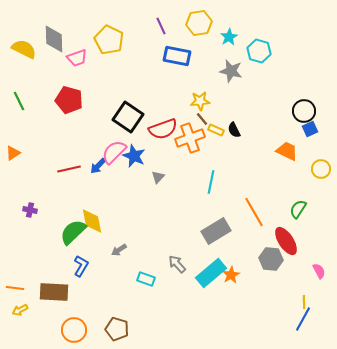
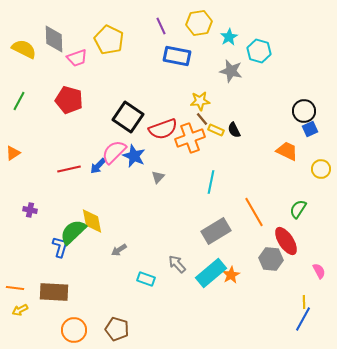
green line at (19, 101): rotated 54 degrees clockwise
blue L-shape at (81, 266): moved 21 px left, 19 px up; rotated 15 degrees counterclockwise
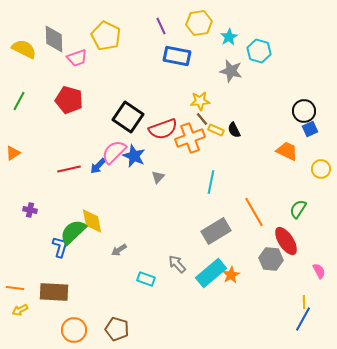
yellow pentagon at (109, 40): moved 3 px left, 4 px up
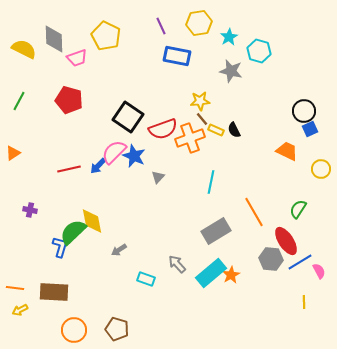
blue line at (303, 319): moved 3 px left, 57 px up; rotated 30 degrees clockwise
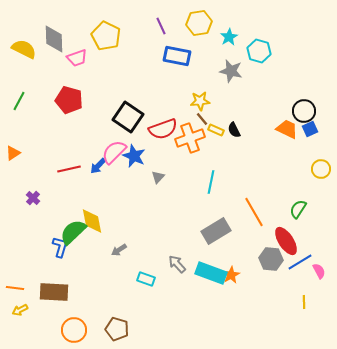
orange trapezoid at (287, 151): moved 22 px up
purple cross at (30, 210): moved 3 px right, 12 px up; rotated 32 degrees clockwise
cyan rectangle at (211, 273): rotated 60 degrees clockwise
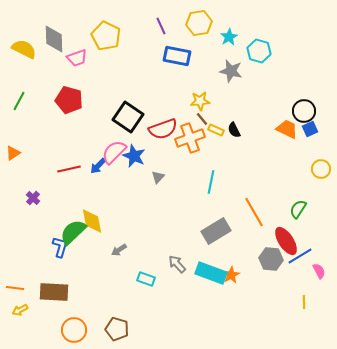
blue line at (300, 262): moved 6 px up
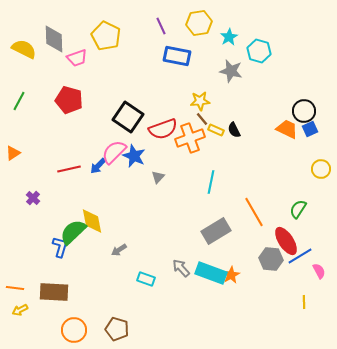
gray arrow at (177, 264): moved 4 px right, 4 px down
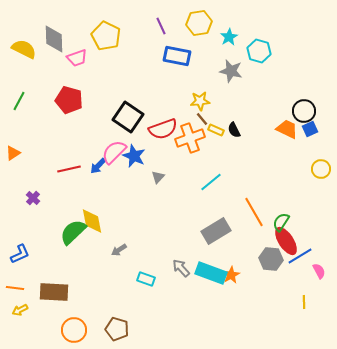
cyan line at (211, 182): rotated 40 degrees clockwise
green semicircle at (298, 209): moved 17 px left, 13 px down
blue L-shape at (60, 247): moved 40 px left, 7 px down; rotated 50 degrees clockwise
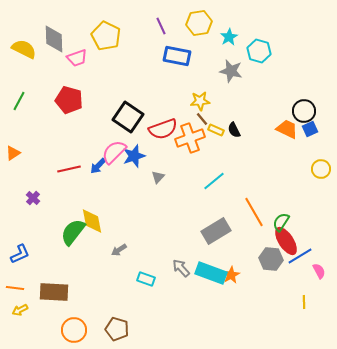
blue star at (134, 156): rotated 30 degrees clockwise
cyan line at (211, 182): moved 3 px right, 1 px up
green semicircle at (73, 232): rotated 8 degrees counterclockwise
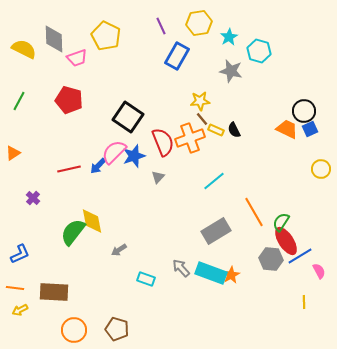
blue rectangle at (177, 56): rotated 72 degrees counterclockwise
red semicircle at (163, 129): moved 13 px down; rotated 92 degrees counterclockwise
